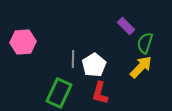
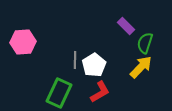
gray line: moved 2 px right, 1 px down
red L-shape: moved 1 px up; rotated 135 degrees counterclockwise
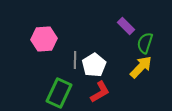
pink hexagon: moved 21 px right, 3 px up
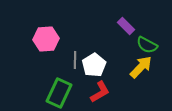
pink hexagon: moved 2 px right
green semicircle: moved 2 px right, 2 px down; rotated 80 degrees counterclockwise
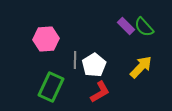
green semicircle: moved 3 px left, 18 px up; rotated 20 degrees clockwise
green rectangle: moved 8 px left, 6 px up
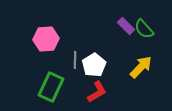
green semicircle: moved 2 px down
red L-shape: moved 3 px left
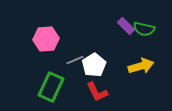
green semicircle: rotated 35 degrees counterclockwise
gray line: rotated 66 degrees clockwise
yellow arrow: moved 1 px up; rotated 30 degrees clockwise
red L-shape: rotated 95 degrees clockwise
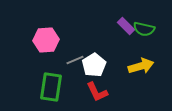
pink hexagon: moved 1 px down
green rectangle: rotated 16 degrees counterclockwise
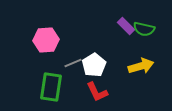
gray line: moved 2 px left, 3 px down
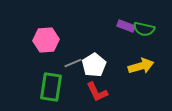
purple rectangle: rotated 24 degrees counterclockwise
